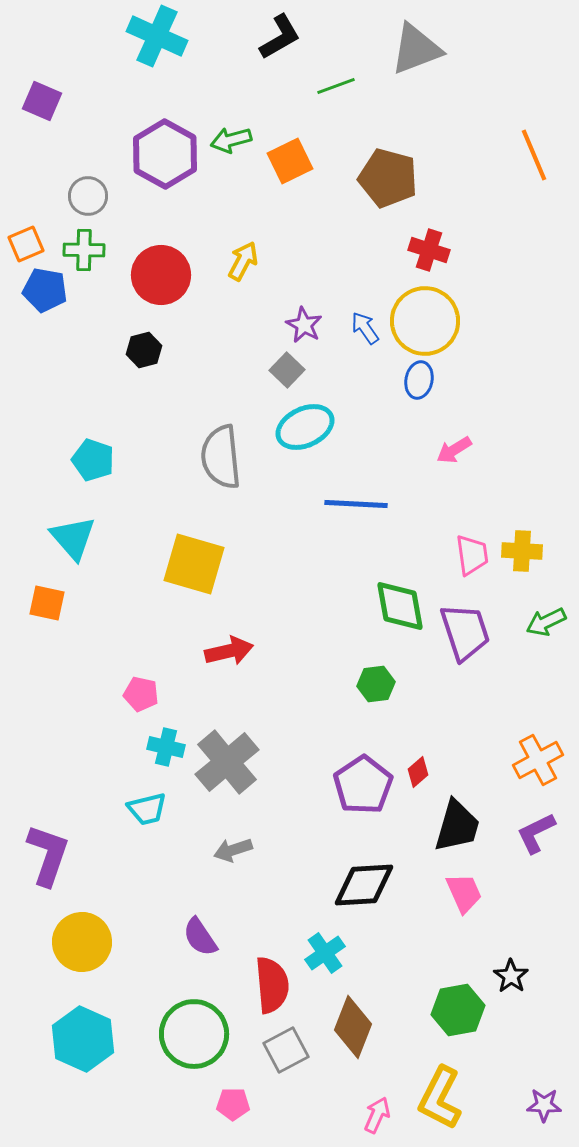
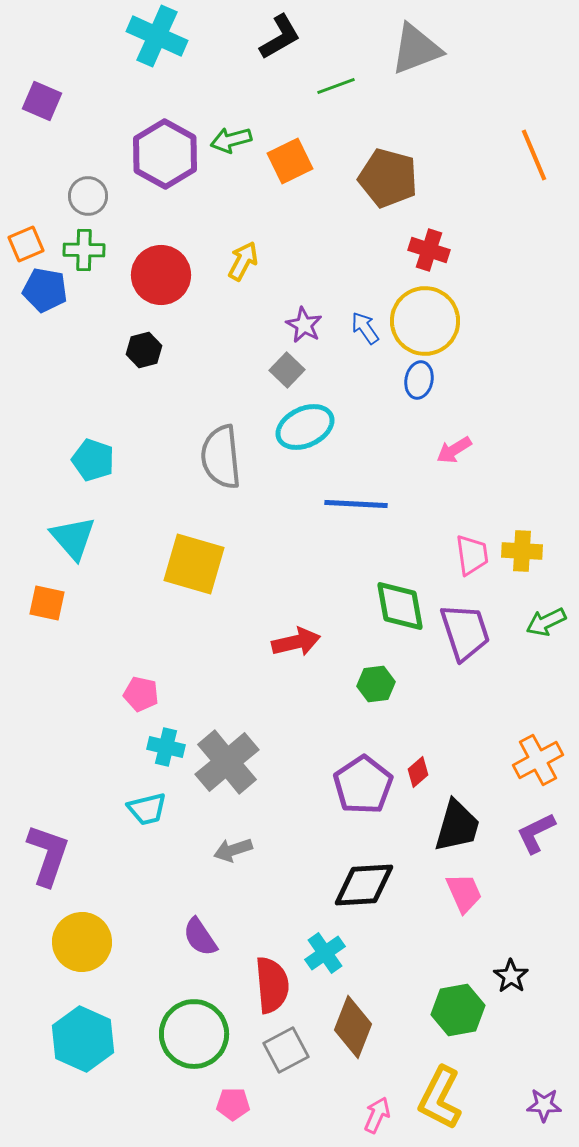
red arrow at (229, 651): moved 67 px right, 9 px up
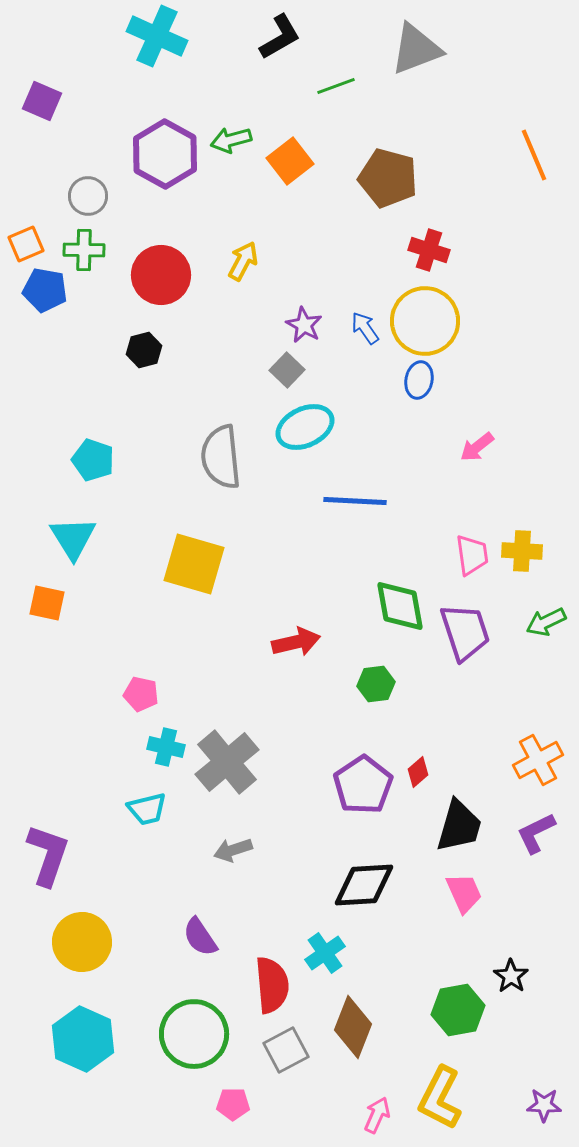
orange square at (290, 161): rotated 12 degrees counterclockwise
pink arrow at (454, 450): moved 23 px right, 3 px up; rotated 6 degrees counterclockwise
blue line at (356, 504): moved 1 px left, 3 px up
cyan triangle at (73, 538): rotated 9 degrees clockwise
black trapezoid at (457, 826): moved 2 px right
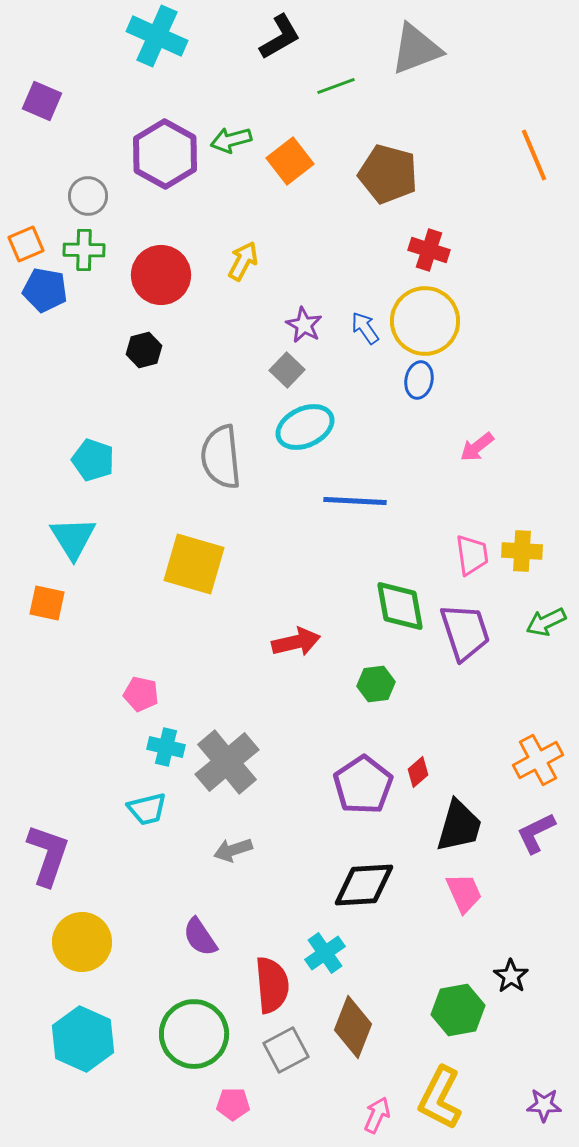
brown pentagon at (388, 178): moved 4 px up
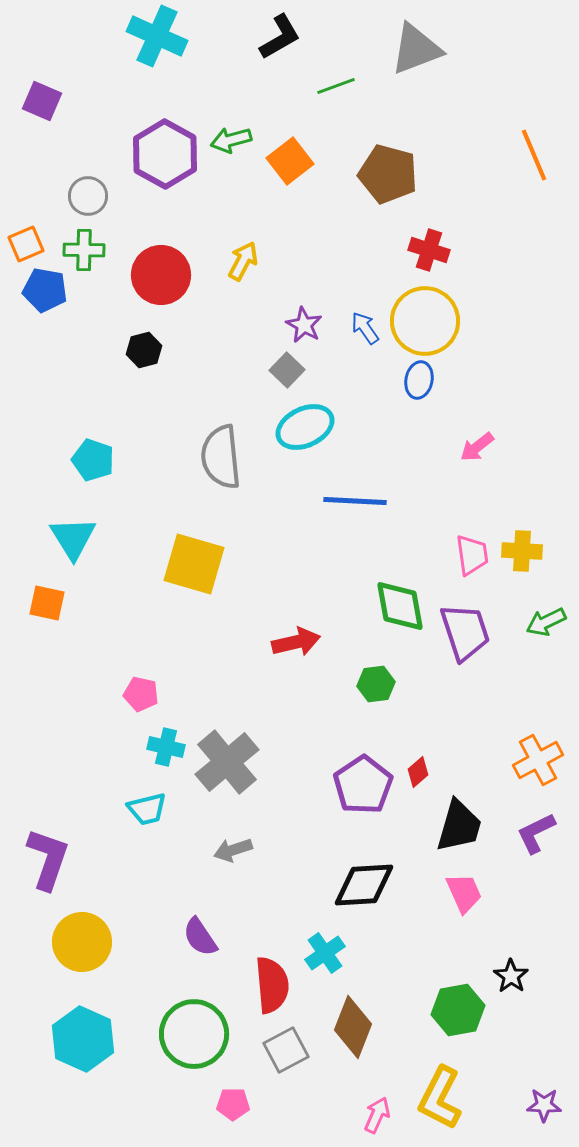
purple L-shape at (48, 855): moved 4 px down
